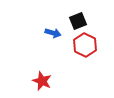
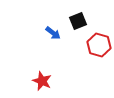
blue arrow: rotated 21 degrees clockwise
red hexagon: moved 14 px right; rotated 10 degrees counterclockwise
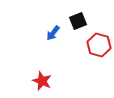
blue arrow: rotated 91 degrees clockwise
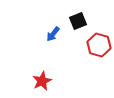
blue arrow: moved 1 px down
red star: rotated 24 degrees clockwise
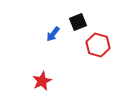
black square: moved 1 px down
red hexagon: moved 1 px left
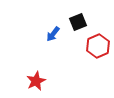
red hexagon: moved 1 px down; rotated 20 degrees clockwise
red star: moved 6 px left
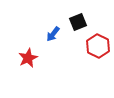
red hexagon: rotated 10 degrees counterclockwise
red star: moved 8 px left, 23 px up
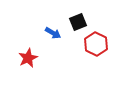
blue arrow: moved 1 px up; rotated 98 degrees counterclockwise
red hexagon: moved 2 px left, 2 px up
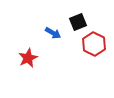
red hexagon: moved 2 px left
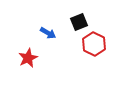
black square: moved 1 px right
blue arrow: moved 5 px left
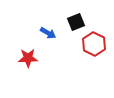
black square: moved 3 px left
red star: rotated 24 degrees clockwise
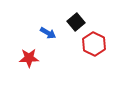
black square: rotated 18 degrees counterclockwise
red star: moved 1 px right
